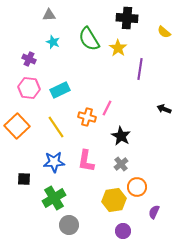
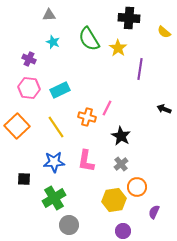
black cross: moved 2 px right
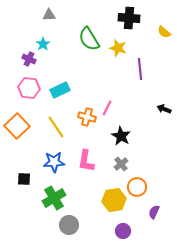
cyan star: moved 10 px left, 2 px down; rotated 16 degrees clockwise
yellow star: rotated 18 degrees counterclockwise
purple line: rotated 15 degrees counterclockwise
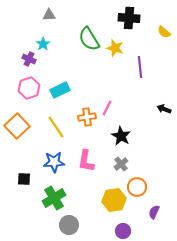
yellow star: moved 3 px left
purple line: moved 2 px up
pink hexagon: rotated 25 degrees counterclockwise
orange cross: rotated 24 degrees counterclockwise
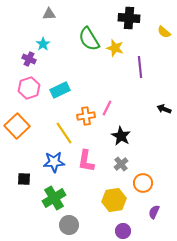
gray triangle: moved 1 px up
orange cross: moved 1 px left, 1 px up
yellow line: moved 8 px right, 6 px down
orange circle: moved 6 px right, 4 px up
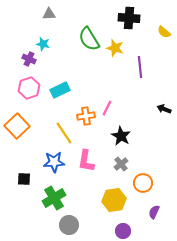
cyan star: rotated 24 degrees counterclockwise
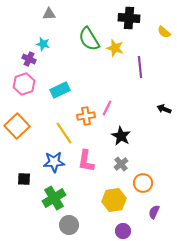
pink hexagon: moved 5 px left, 4 px up
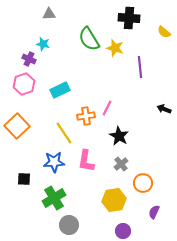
black star: moved 2 px left
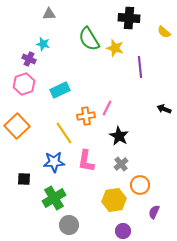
orange circle: moved 3 px left, 2 px down
